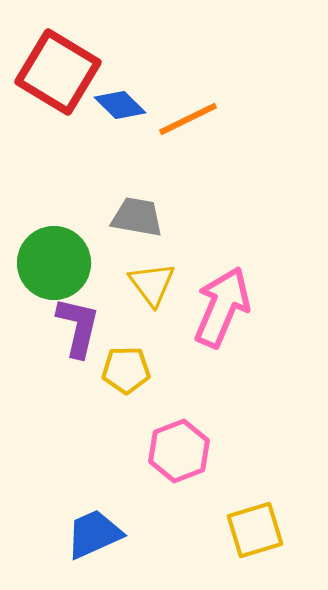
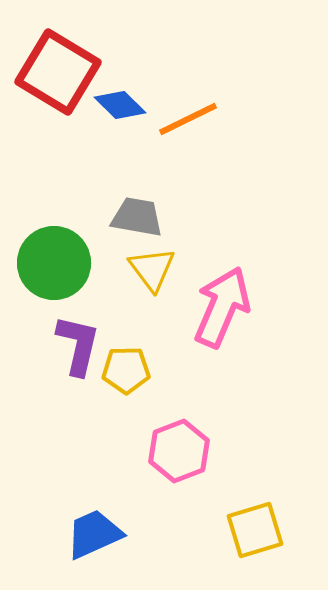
yellow triangle: moved 15 px up
purple L-shape: moved 18 px down
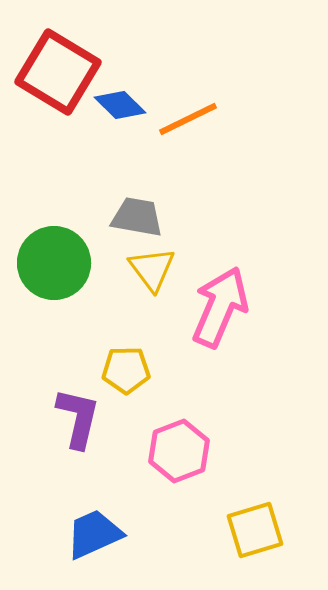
pink arrow: moved 2 px left
purple L-shape: moved 73 px down
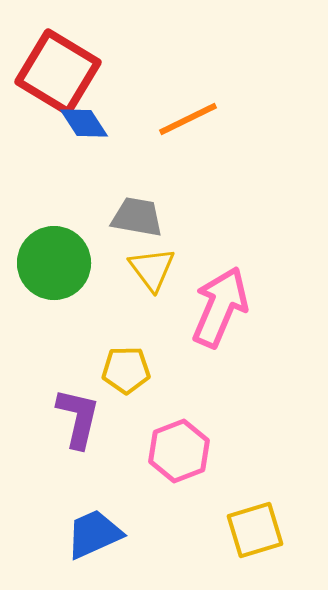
blue diamond: moved 36 px left, 18 px down; rotated 12 degrees clockwise
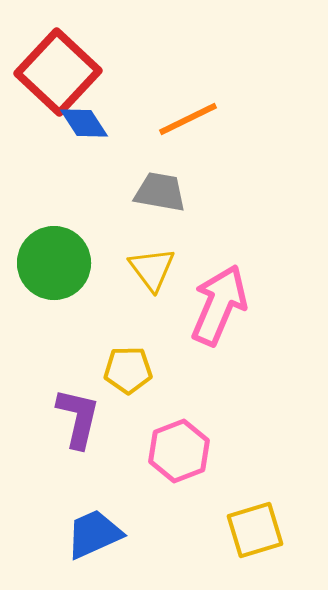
red square: rotated 12 degrees clockwise
gray trapezoid: moved 23 px right, 25 px up
pink arrow: moved 1 px left, 2 px up
yellow pentagon: moved 2 px right
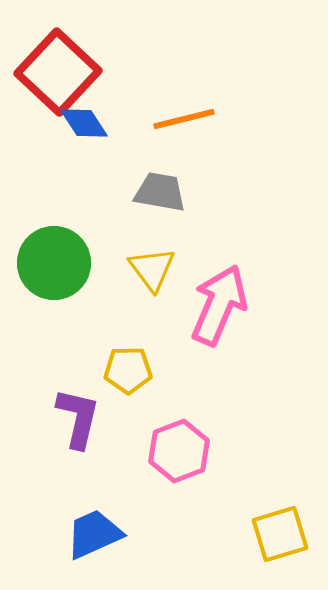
orange line: moved 4 px left; rotated 12 degrees clockwise
yellow square: moved 25 px right, 4 px down
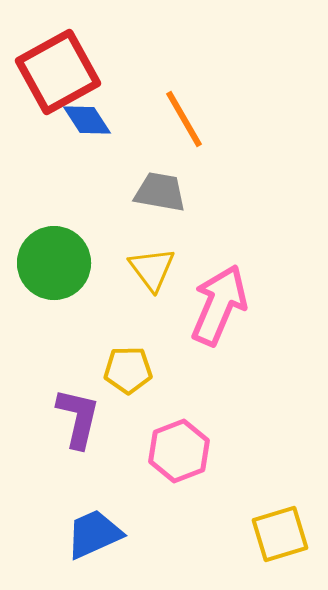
red square: rotated 18 degrees clockwise
orange line: rotated 74 degrees clockwise
blue diamond: moved 3 px right, 3 px up
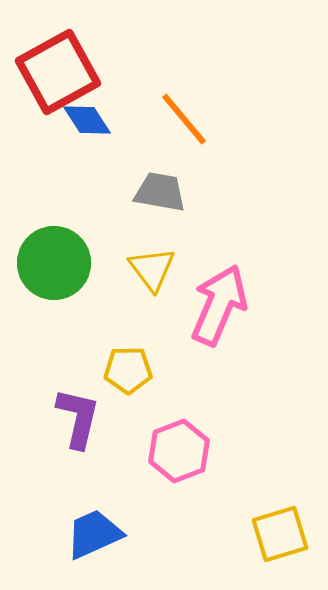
orange line: rotated 10 degrees counterclockwise
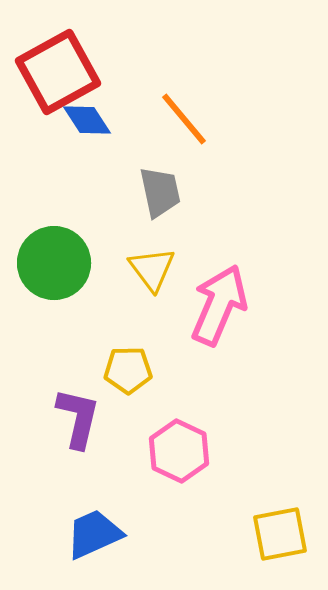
gray trapezoid: rotated 68 degrees clockwise
pink hexagon: rotated 14 degrees counterclockwise
yellow square: rotated 6 degrees clockwise
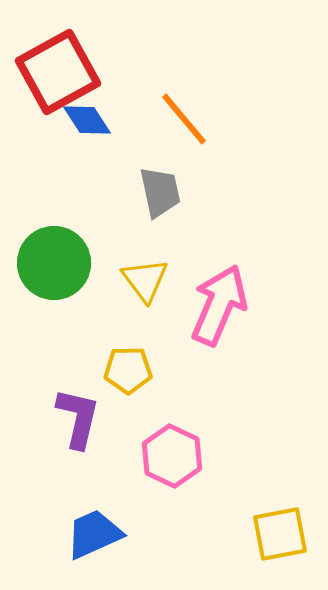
yellow triangle: moved 7 px left, 11 px down
pink hexagon: moved 7 px left, 5 px down
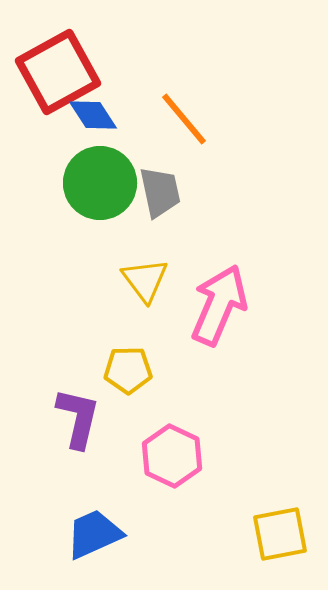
blue diamond: moved 6 px right, 5 px up
green circle: moved 46 px right, 80 px up
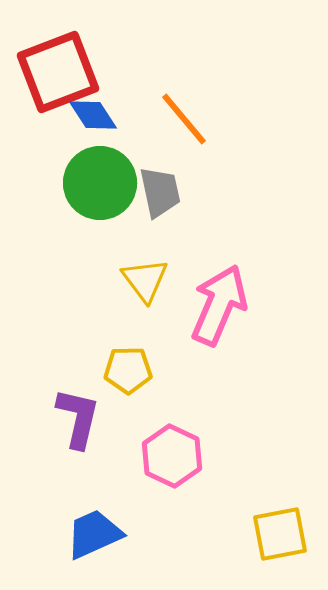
red square: rotated 8 degrees clockwise
